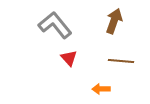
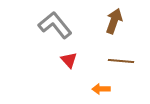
red triangle: moved 2 px down
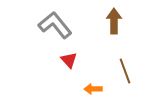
brown arrow: rotated 20 degrees counterclockwise
brown line: moved 4 px right, 10 px down; rotated 65 degrees clockwise
orange arrow: moved 8 px left
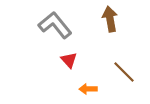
brown arrow: moved 4 px left, 2 px up; rotated 10 degrees counterclockwise
brown line: moved 1 px left, 1 px down; rotated 25 degrees counterclockwise
orange arrow: moved 5 px left
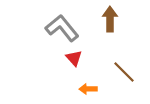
brown arrow: rotated 10 degrees clockwise
gray L-shape: moved 7 px right, 3 px down
red triangle: moved 5 px right, 2 px up
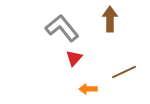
red triangle: rotated 24 degrees clockwise
brown line: rotated 70 degrees counterclockwise
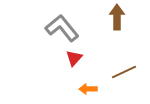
brown arrow: moved 7 px right, 2 px up
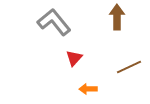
gray L-shape: moved 8 px left, 6 px up
brown line: moved 5 px right, 5 px up
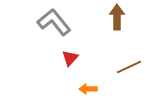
red triangle: moved 4 px left
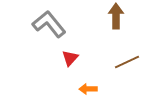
brown arrow: moved 1 px left, 1 px up
gray L-shape: moved 5 px left, 2 px down
brown line: moved 2 px left, 5 px up
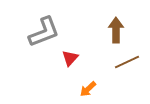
brown arrow: moved 14 px down
gray L-shape: moved 5 px left, 8 px down; rotated 108 degrees clockwise
orange arrow: rotated 42 degrees counterclockwise
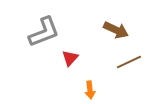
brown arrow: rotated 115 degrees clockwise
brown line: moved 2 px right
orange arrow: moved 2 px right, 1 px down; rotated 54 degrees counterclockwise
